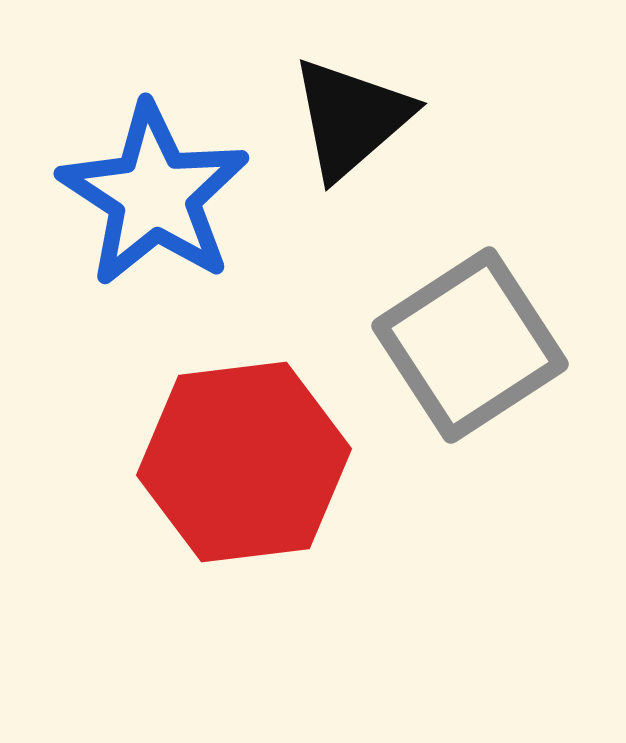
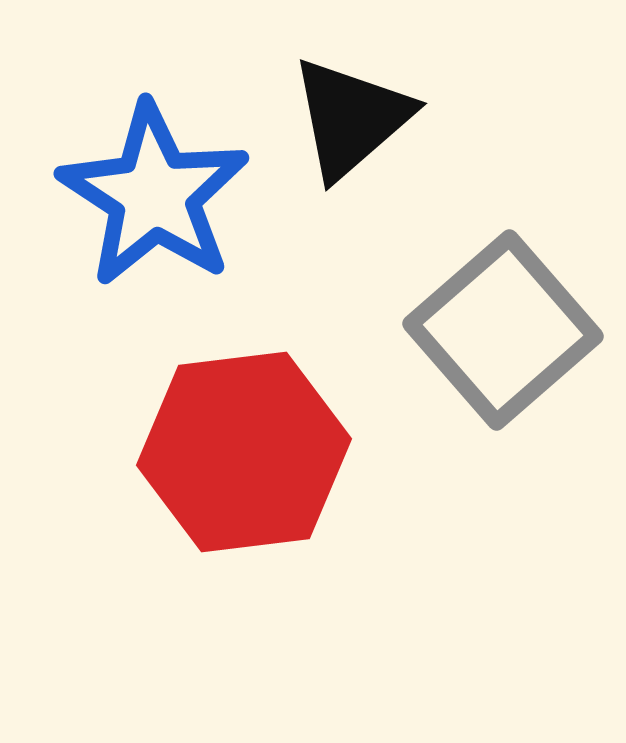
gray square: moved 33 px right, 15 px up; rotated 8 degrees counterclockwise
red hexagon: moved 10 px up
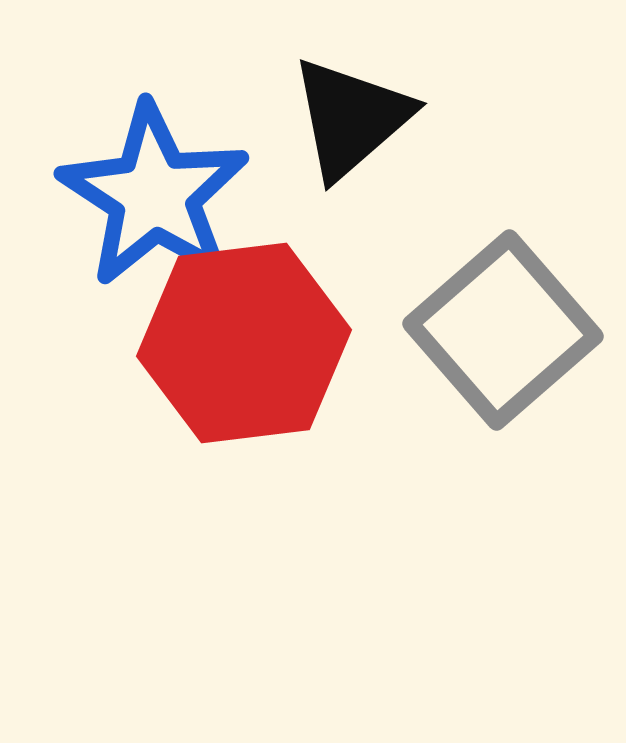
red hexagon: moved 109 px up
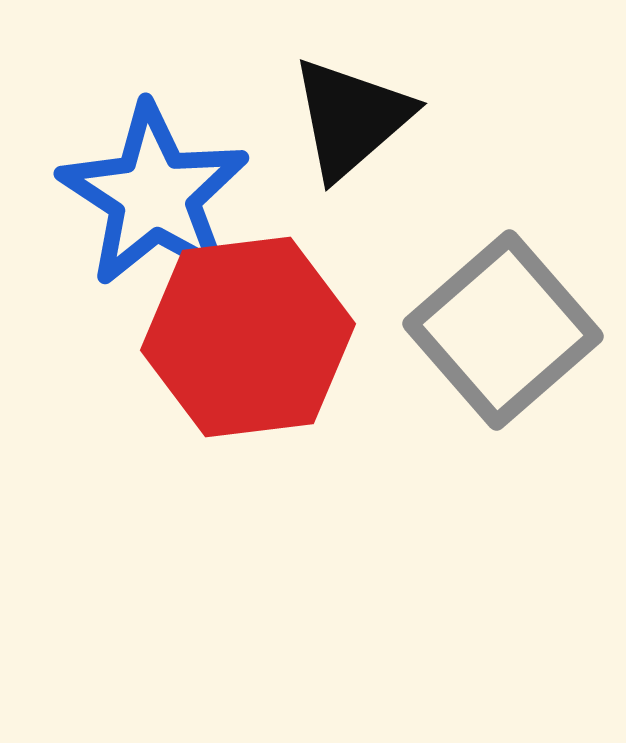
red hexagon: moved 4 px right, 6 px up
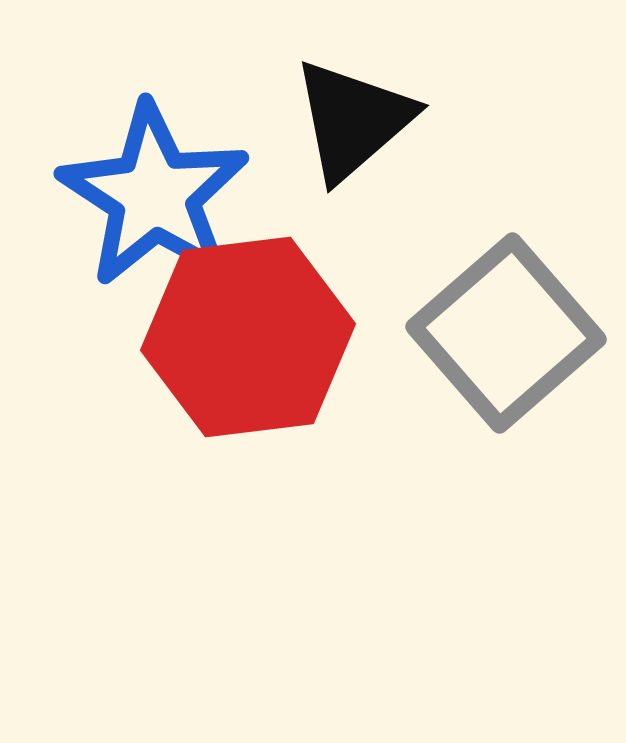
black triangle: moved 2 px right, 2 px down
gray square: moved 3 px right, 3 px down
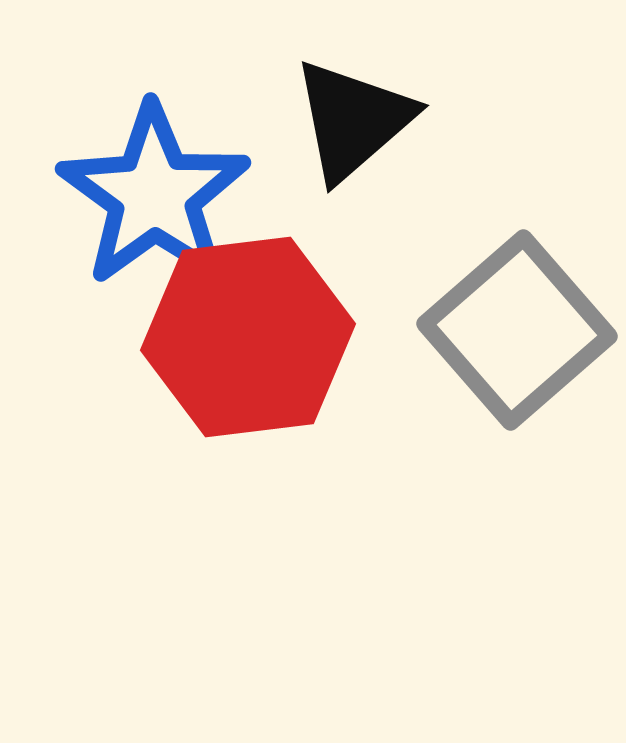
blue star: rotated 3 degrees clockwise
gray square: moved 11 px right, 3 px up
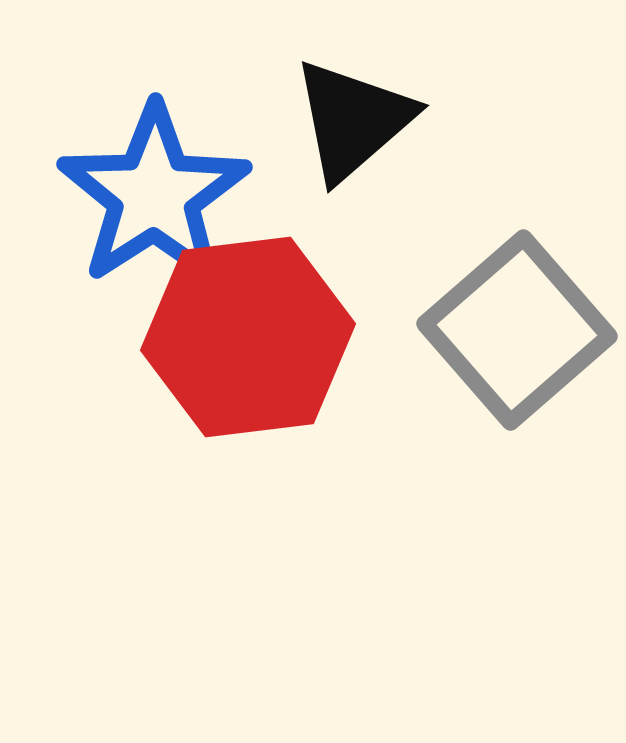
blue star: rotated 3 degrees clockwise
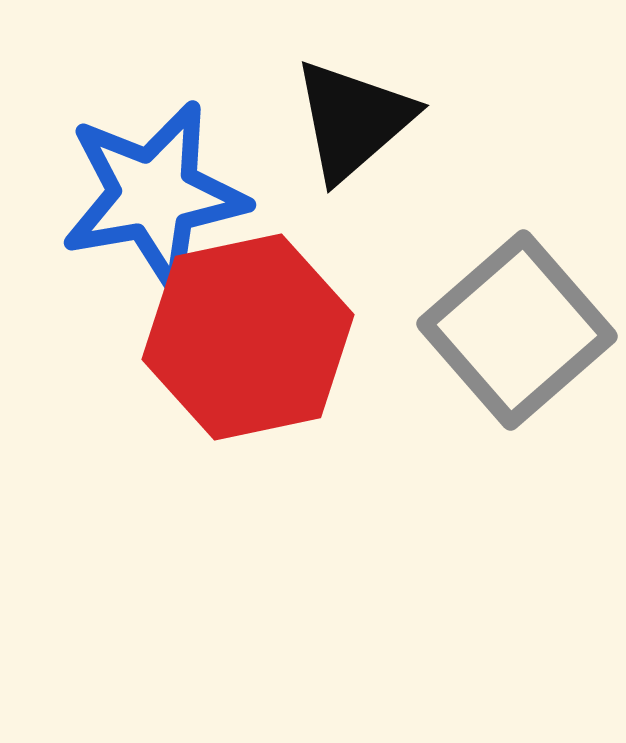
blue star: rotated 23 degrees clockwise
red hexagon: rotated 5 degrees counterclockwise
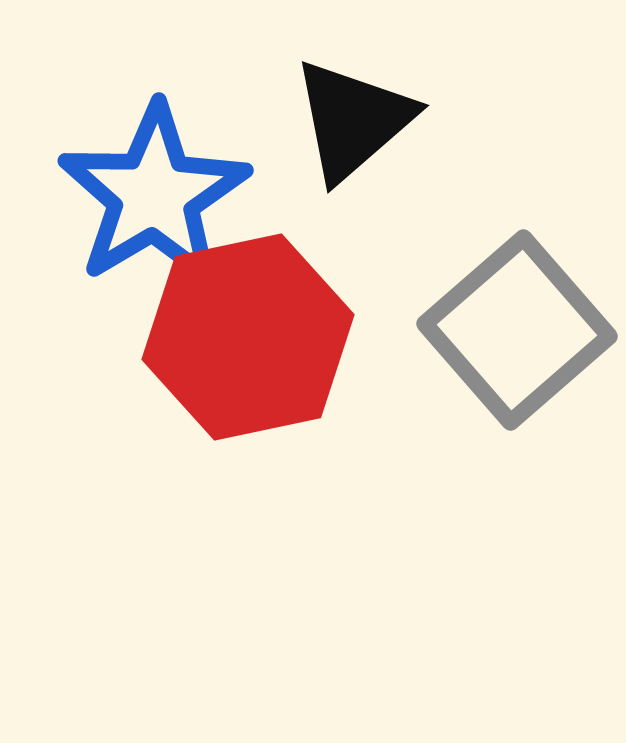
blue star: rotated 21 degrees counterclockwise
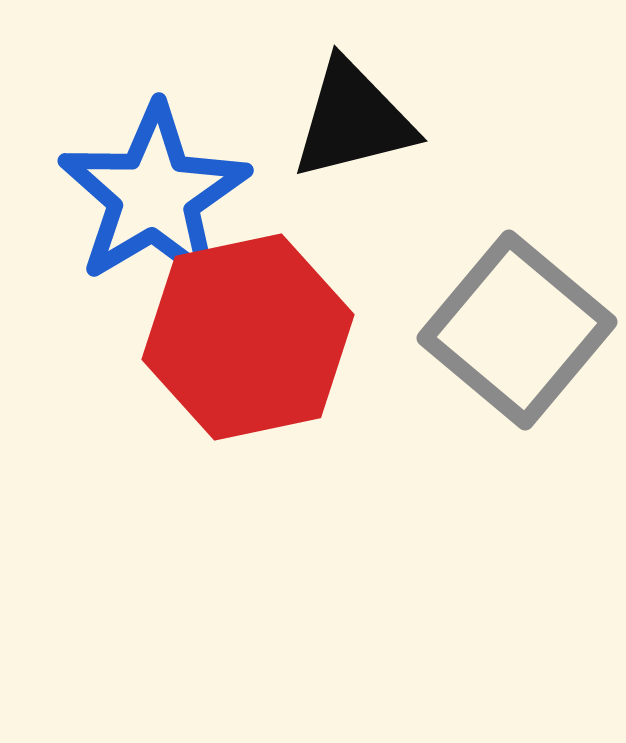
black triangle: rotated 27 degrees clockwise
gray square: rotated 9 degrees counterclockwise
